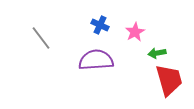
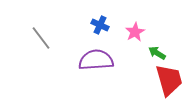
green arrow: rotated 42 degrees clockwise
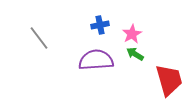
blue cross: rotated 36 degrees counterclockwise
pink star: moved 3 px left, 2 px down
gray line: moved 2 px left
green arrow: moved 22 px left, 1 px down
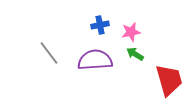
pink star: moved 1 px left, 2 px up; rotated 18 degrees clockwise
gray line: moved 10 px right, 15 px down
purple semicircle: moved 1 px left
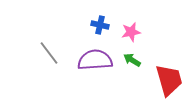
blue cross: rotated 24 degrees clockwise
green arrow: moved 3 px left, 6 px down
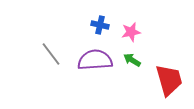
gray line: moved 2 px right, 1 px down
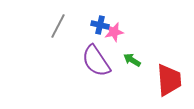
pink star: moved 17 px left
gray line: moved 7 px right, 28 px up; rotated 65 degrees clockwise
purple semicircle: moved 1 px right, 1 px down; rotated 120 degrees counterclockwise
red trapezoid: rotated 12 degrees clockwise
